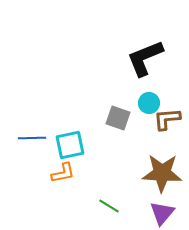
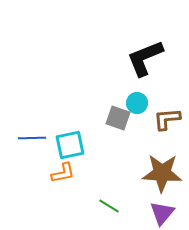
cyan circle: moved 12 px left
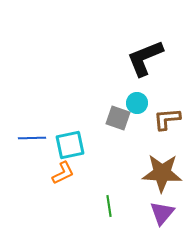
orange L-shape: rotated 15 degrees counterclockwise
green line: rotated 50 degrees clockwise
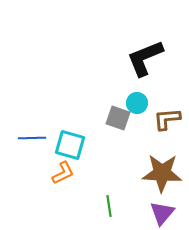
cyan square: rotated 28 degrees clockwise
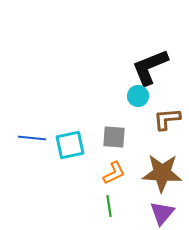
black L-shape: moved 5 px right, 9 px down
cyan circle: moved 1 px right, 7 px up
gray square: moved 4 px left, 19 px down; rotated 15 degrees counterclockwise
blue line: rotated 8 degrees clockwise
cyan square: rotated 28 degrees counterclockwise
orange L-shape: moved 51 px right
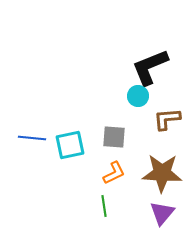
green line: moved 5 px left
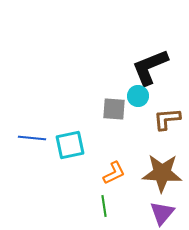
gray square: moved 28 px up
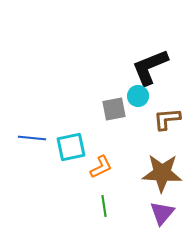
gray square: rotated 15 degrees counterclockwise
cyan square: moved 1 px right, 2 px down
orange L-shape: moved 13 px left, 6 px up
